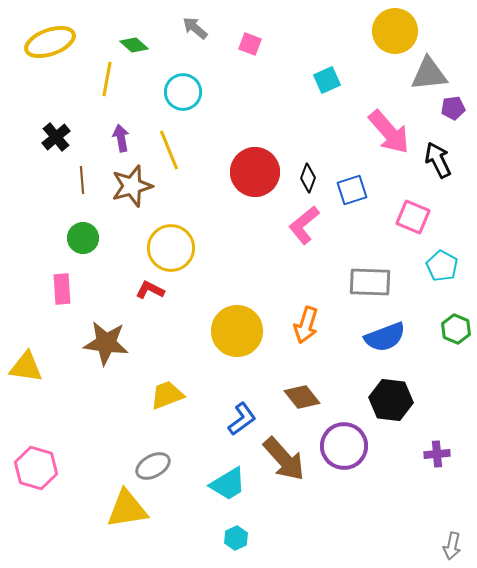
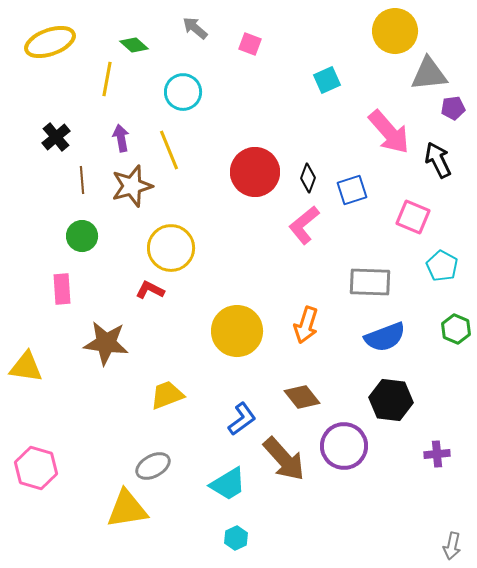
green circle at (83, 238): moved 1 px left, 2 px up
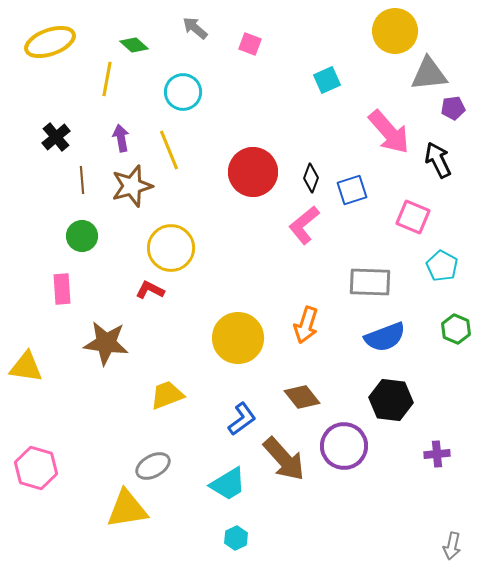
red circle at (255, 172): moved 2 px left
black diamond at (308, 178): moved 3 px right
yellow circle at (237, 331): moved 1 px right, 7 px down
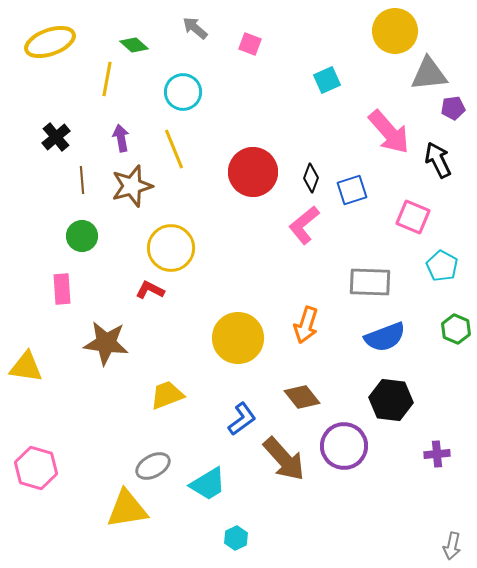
yellow line at (169, 150): moved 5 px right, 1 px up
cyan trapezoid at (228, 484): moved 20 px left
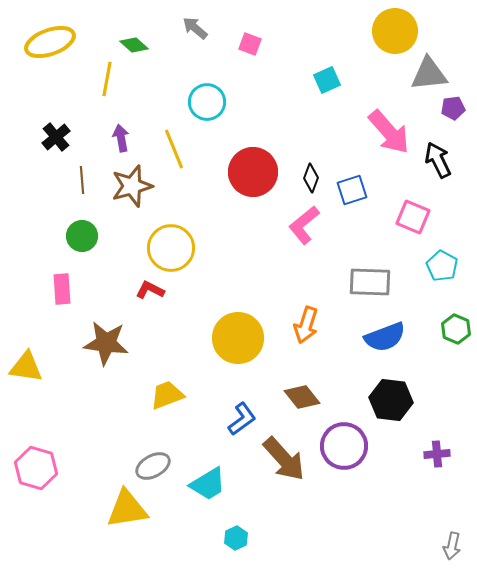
cyan circle at (183, 92): moved 24 px right, 10 px down
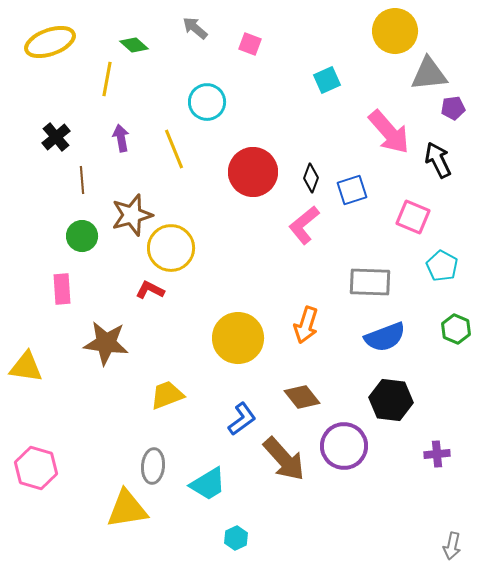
brown star at (132, 186): moved 29 px down
gray ellipse at (153, 466): rotated 56 degrees counterclockwise
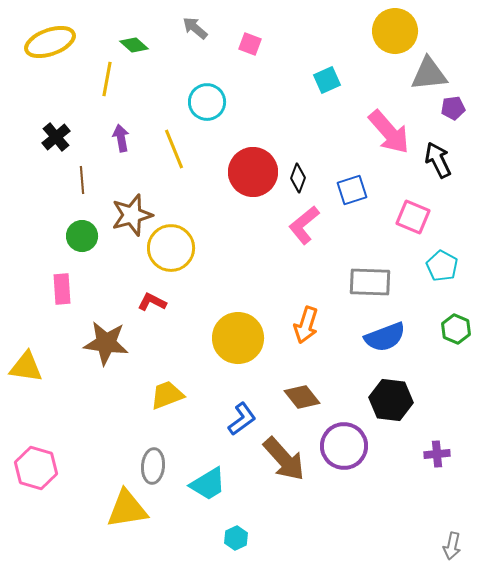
black diamond at (311, 178): moved 13 px left
red L-shape at (150, 290): moved 2 px right, 12 px down
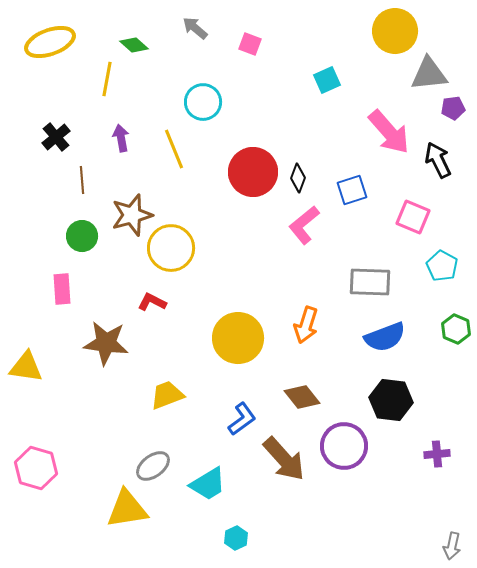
cyan circle at (207, 102): moved 4 px left
gray ellipse at (153, 466): rotated 48 degrees clockwise
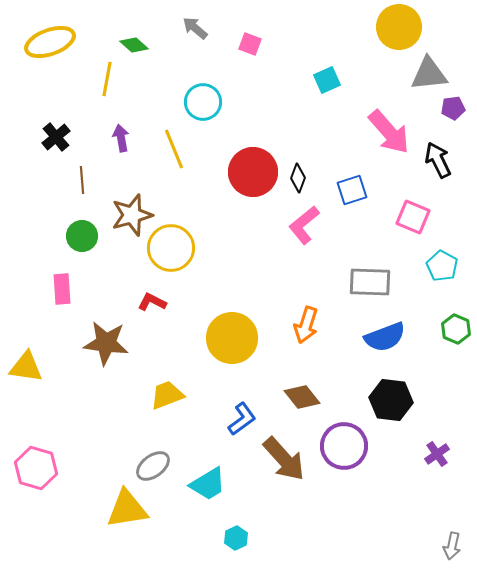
yellow circle at (395, 31): moved 4 px right, 4 px up
yellow circle at (238, 338): moved 6 px left
purple cross at (437, 454): rotated 30 degrees counterclockwise
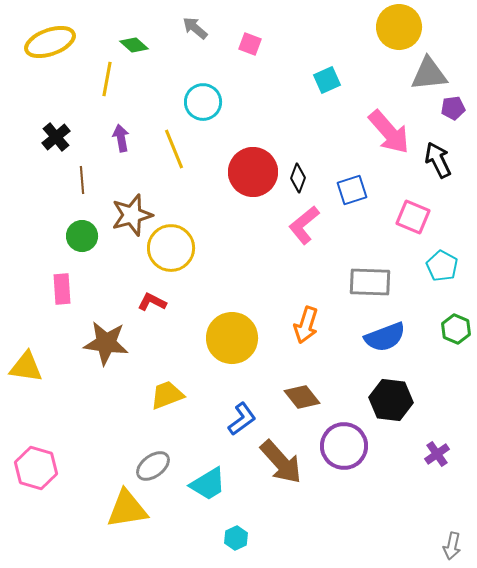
brown arrow at (284, 459): moved 3 px left, 3 px down
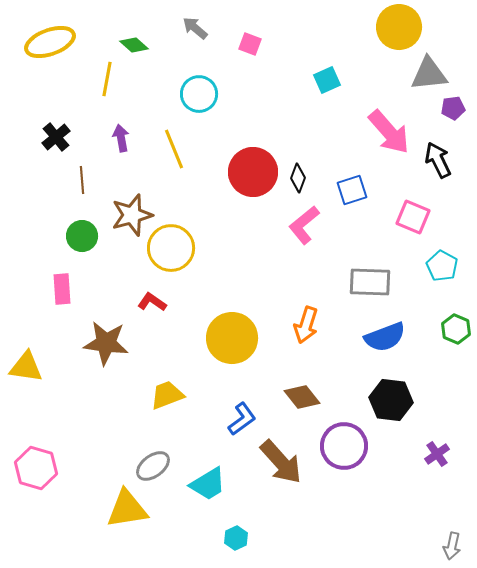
cyan circle at (203, 102): moved 4 px left, 8 px up
red L-shape at (152, 302): rotated 8 degrees clockwise
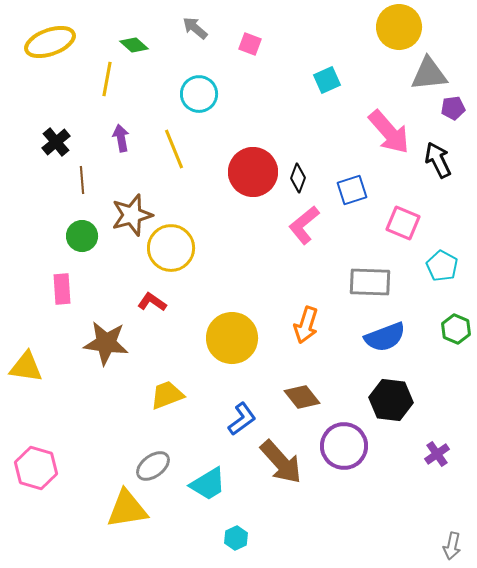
black cross at (56, 137): moved 5 px down
pink square at (413, 217): moved 10 px left, 6 px down
